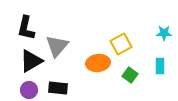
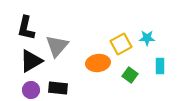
cyan star: moved 17 px left, 5 px down
purple circle: moved 2 px right
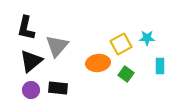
black triangle: rotated 10 degrees counterclockwise
green square: moved 4 px left, 1 px up
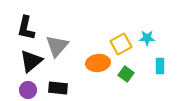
purple circle: moved 3 px left
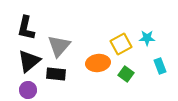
gray triangle: moved 2 px right
black triangle: moved 2 px left
cyan rectangle: rotated 21 degrees counterclockwise
black rectangle: moved 2 px left, 14 px up
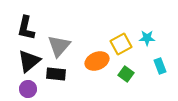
orange ellipse: moved 1 px left, 2 px up; rotated 15 degrees counterclockwise
purple circle: moved 1 px up
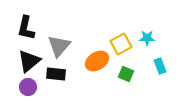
orange ellipse: rotated 10 degrees counterclockwise
green square: rotated 14 degrees counterclockwise
purple circle: moved 2 px up
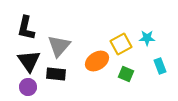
black triangle: rotated 25 degrees counterclockwise
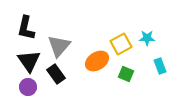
black rectangle: rotated 48 degrees clockwise
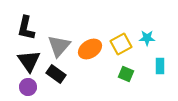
orange ellipse: moved 7 px left, 12 px up
cyan rectangle: rotated 21 degrees clockwise
black rectangle: rotated 18 degrees counterclockwise
